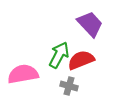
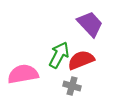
gray cross: moved 3 px right
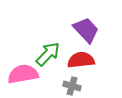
purple trapezoid: moved 4 px left, 6 px down
green arrow: moved 11 px left, 1 px up; rotated 16 degrees clockwise
red semicircle: rotated 16 degrees clockwise
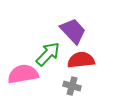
purple trapezoid: moved 13 px left, 1 px down
